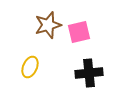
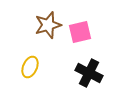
pink square: moved 1 px right
black cross: rotated 32 degrees clockwise
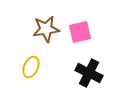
brown star: moved 2 px left, 4 px down; rotated 8 degrees clockwise
yellow ellipse: moved 1 px right
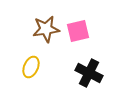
pink square: moved 2 px left, 1 px up
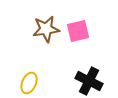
yellow ellipse: moved 2 px left, 16 px down
black cross: moved 8 px down
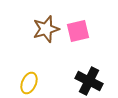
brown star: rotated 8 degrees counterclockwise
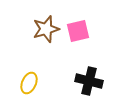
black cross: rotated 12 degrees counterclockwise
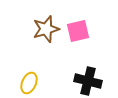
black cross: moved 1 px left
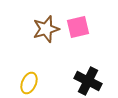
pink square: moved 4 px up
black cross: rotated 12 degrees clockwise
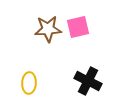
brown star: moved 2 px right; rotated 12 degrees clockwise
yellow ellipse: rotated 20 degrees counterclockwise
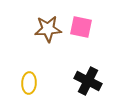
pink square: moved 3 px right; rotated 25 degrees clockwise
